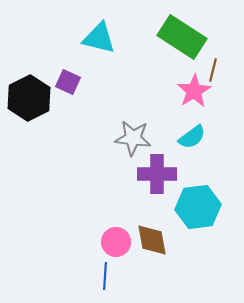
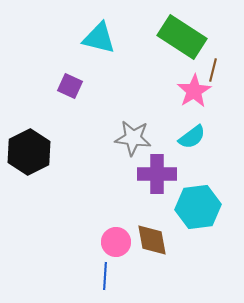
purple square: moved 2 px right, 4 px down
black hexagon: moved 54 px down
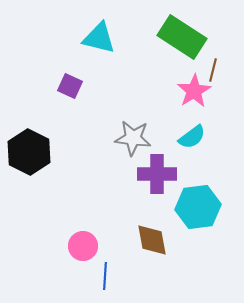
black hexagon: rotated 6 degrees counterclockwise
pink circle: moved 33 px left, 4 px down
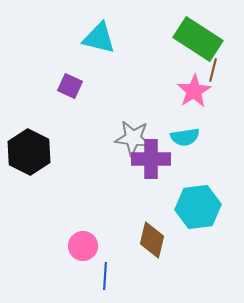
green rectangle: moved 16 px right, 2 px down
cyan semicircle: moved 7 px left; rotated 28 degrees clockwise
purple cross: moved 6 px left, 15 px up
brown diamond: rotated 24 degrees clockwise
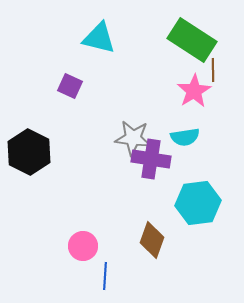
green rectangle: moved 6 px left, 1 px down
brown line: rotated 15 degrees counterclockwise
purple cross: rotated 9 degrees clockwise
cyan hexagon: moved 4 px up
brown diamond: rotated 6 degrees clockwise
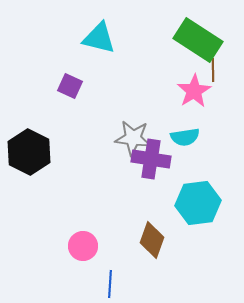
green rectangle: moved 6 px right
blue line: moved 5 px right, 8 px down
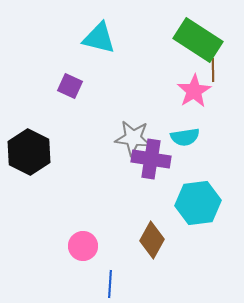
brown diamond: rotated 9 degrees clockwise
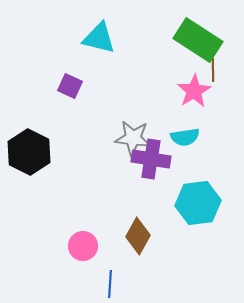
brown diamond: moved 14 px left, 4 px up
